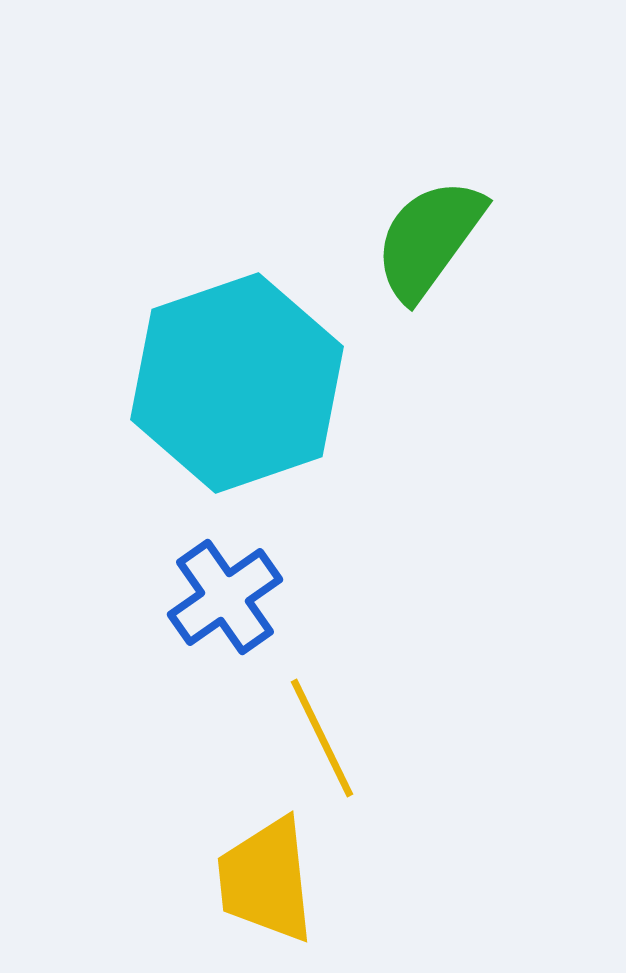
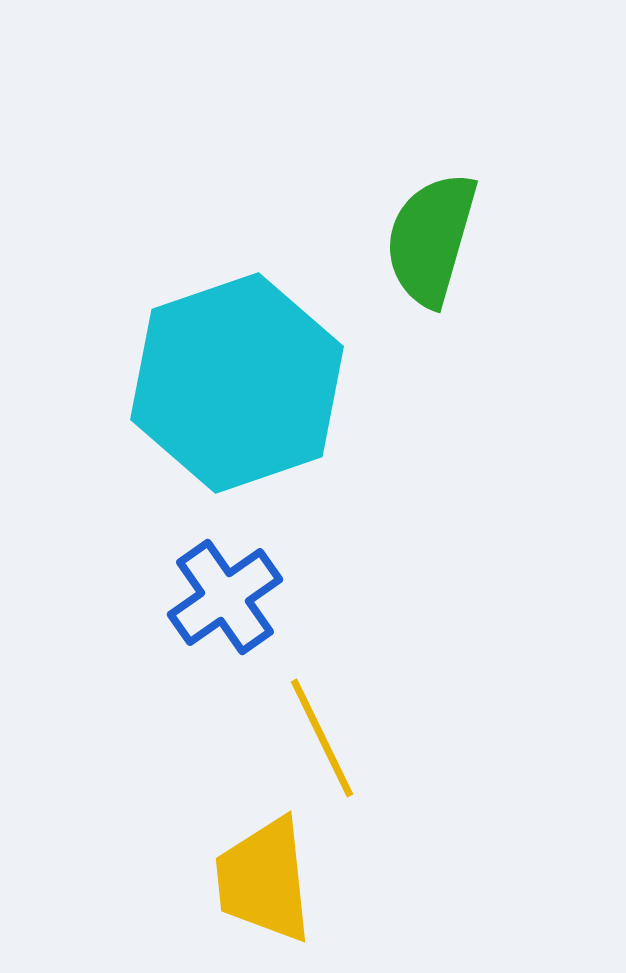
green semicircle: moved 2 px right; rotated 20 degrees counterclockwise
yellow trapezoid: moved 2 px left
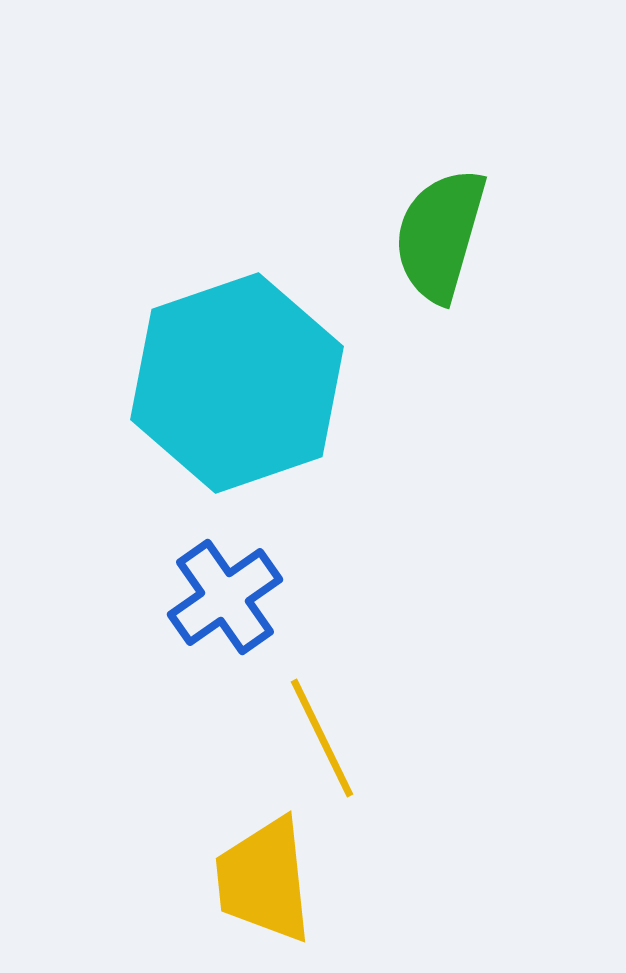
green semicircle: moved 9 px right, 4 px up
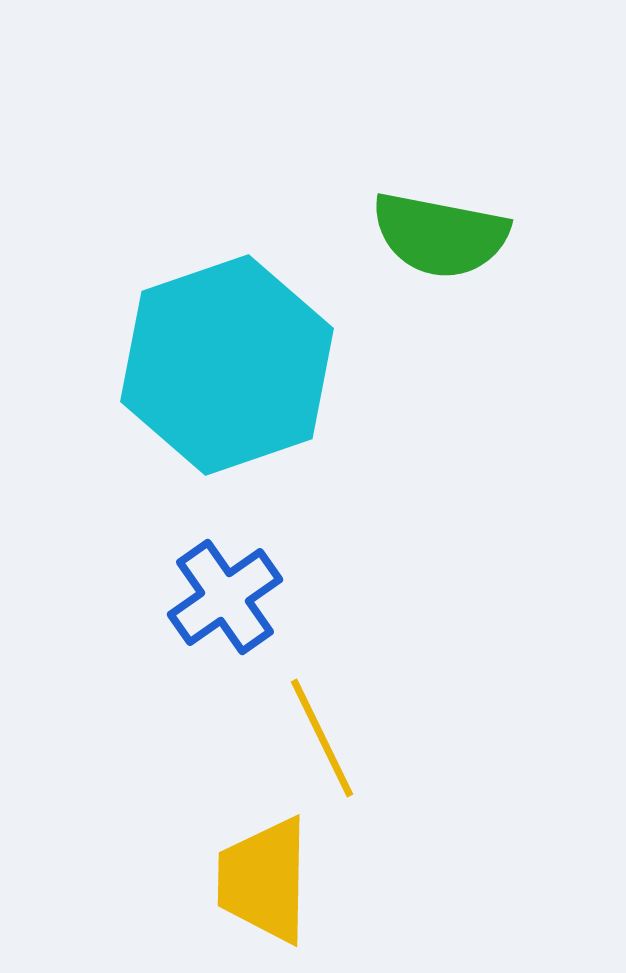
green semicircle: rotated 95 degrees counterclockwise
cyan hexagon: moved 10 px left, 18 px up
yellow trapezoid: rotated 7 degrees clockwise
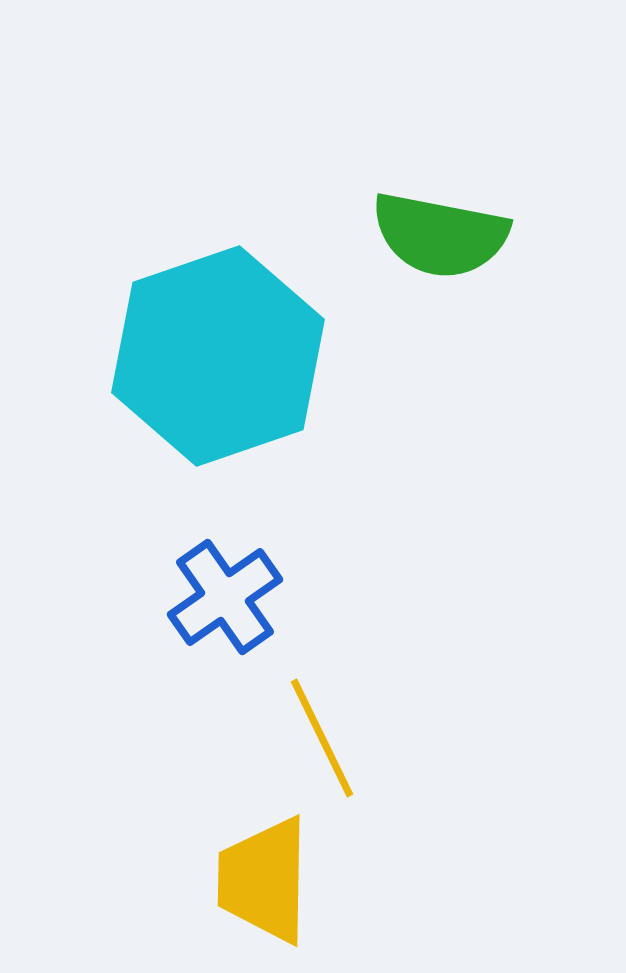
cyan hexagon: moved 9 px left, 9 px up
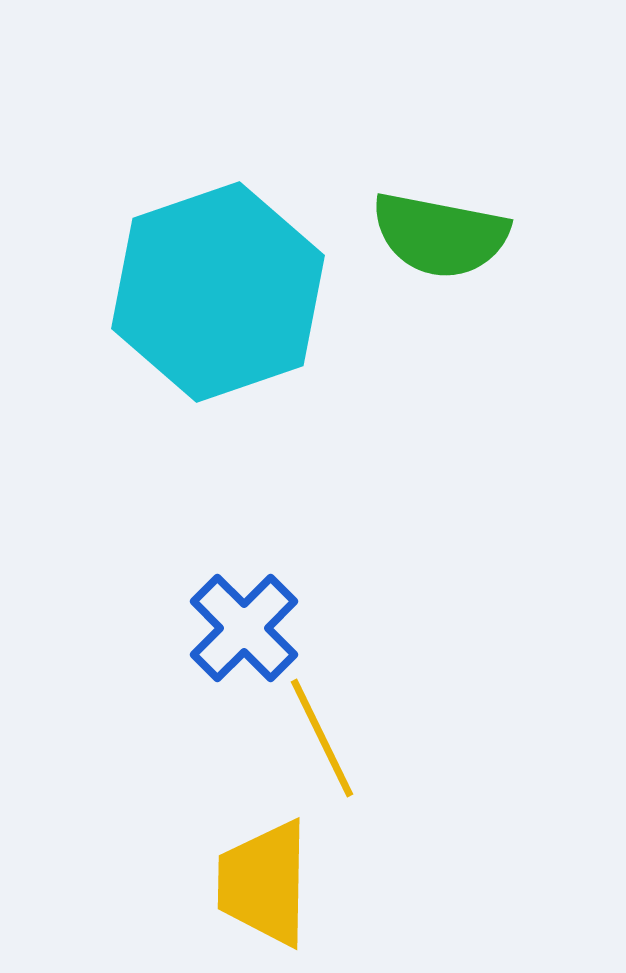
cyan hexagon: moved 64 px up
blue cross: moved 19 px right, 31 px down; rotated 10 degrees counterclockwise
yellow trapezoid: moved 3 px down
